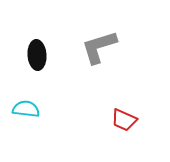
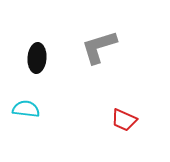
black ellipse: moved 3 px down; rotated 8 degrees clockwise
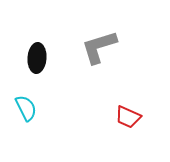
cyan semicircle: moved 1 px up; rotated 56 degrees clockwise
red trapezoid: moved 4 px right, 3 px up
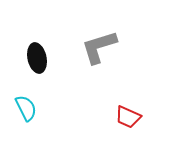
black ellipse: rotated 16 degrees counterclockwise
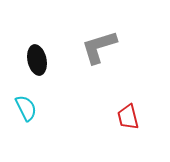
black ellipse: moved 2 px down
red trapezoid: rotated 52 degrees clockwise
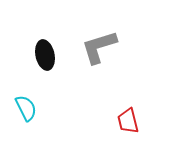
black ellipse: moved 8 px right, 5 px up
red trapezoid: moved 4 px down
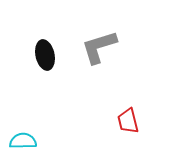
cyan semicircle: moved 3 px left, 33 px down; rotated 64 degrees counterclockwise
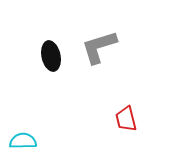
black ellipse: moved 6 px right, 1 px down
red trapezoid: moved 2 px left, 2 px up
